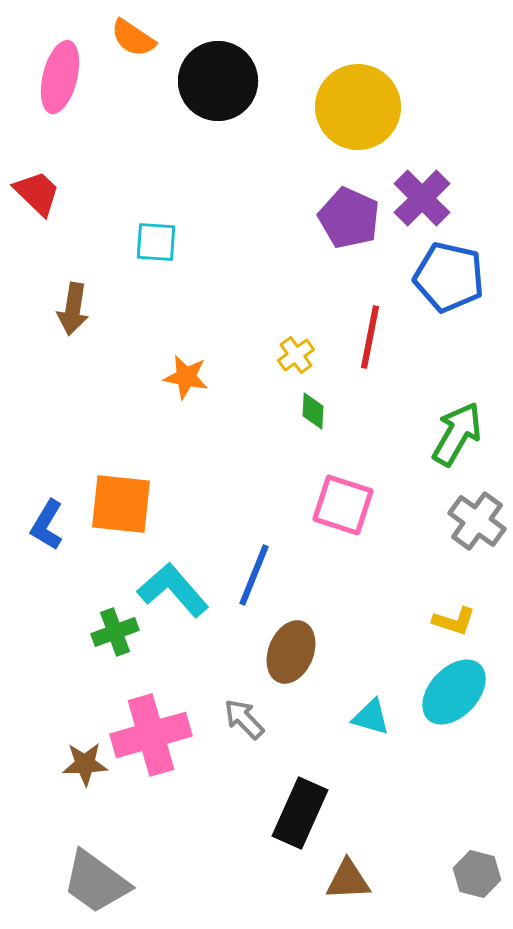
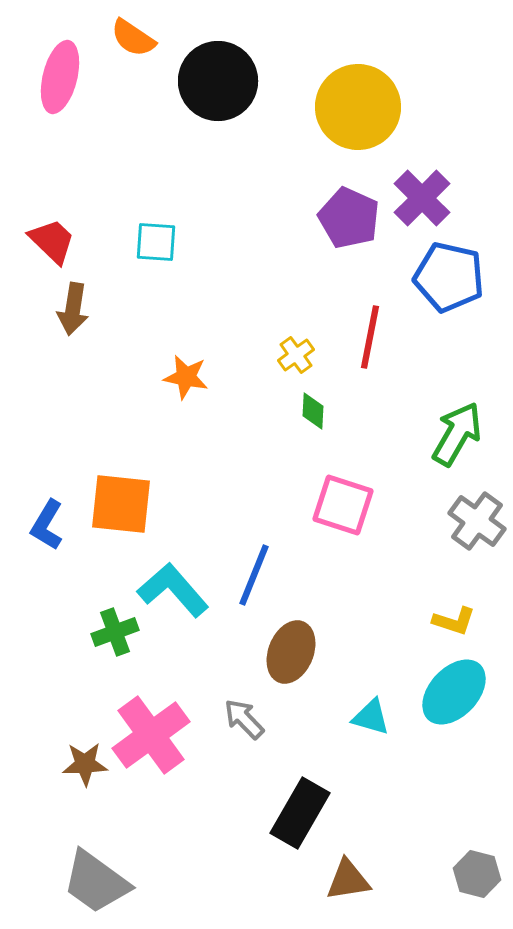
red trapezoid: moved 15 px right, 48 px down
pink cross: rotated 20 degrees counterclockwise
black rectangle: rotated 6 degrees clockwise
brown triangle: rotated 6 degrees counterclockwise
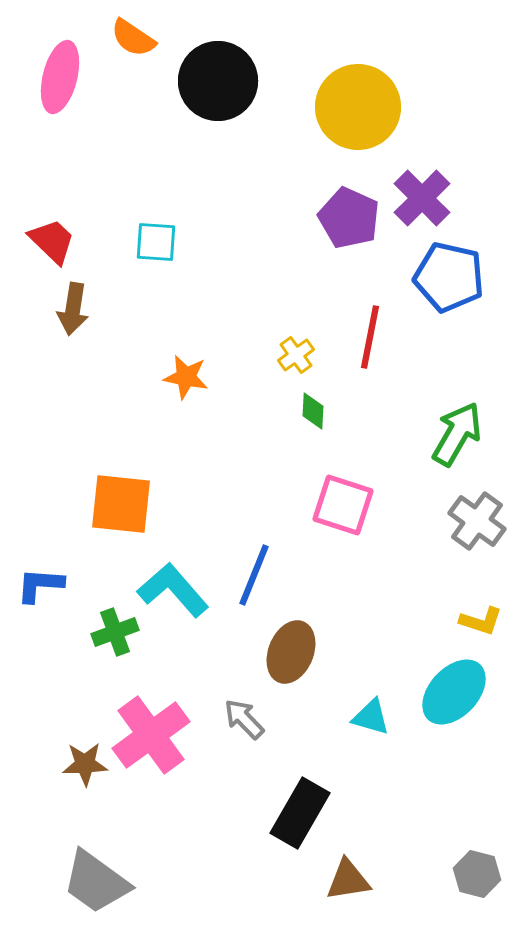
blue L-shape: moved 7 px left, 60 px down; rotated 63 degrees clockwise
yellow L-shape: moved 27 px right
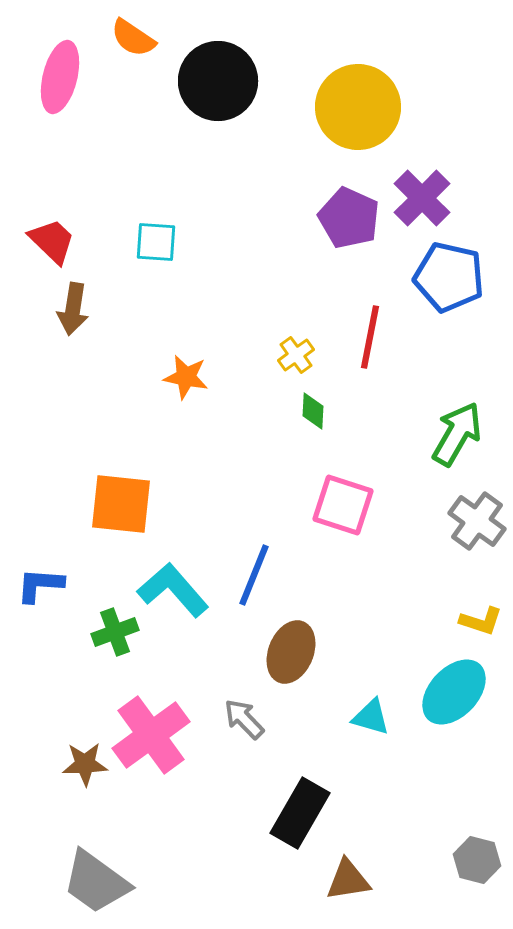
gray hexagon: moved 14 px up
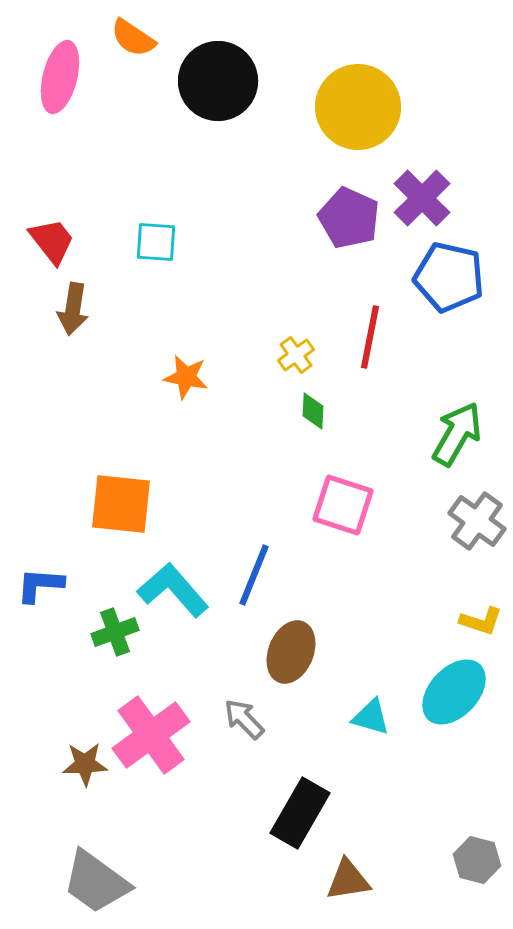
red trapezoid: rotated 8 degrees clockwise
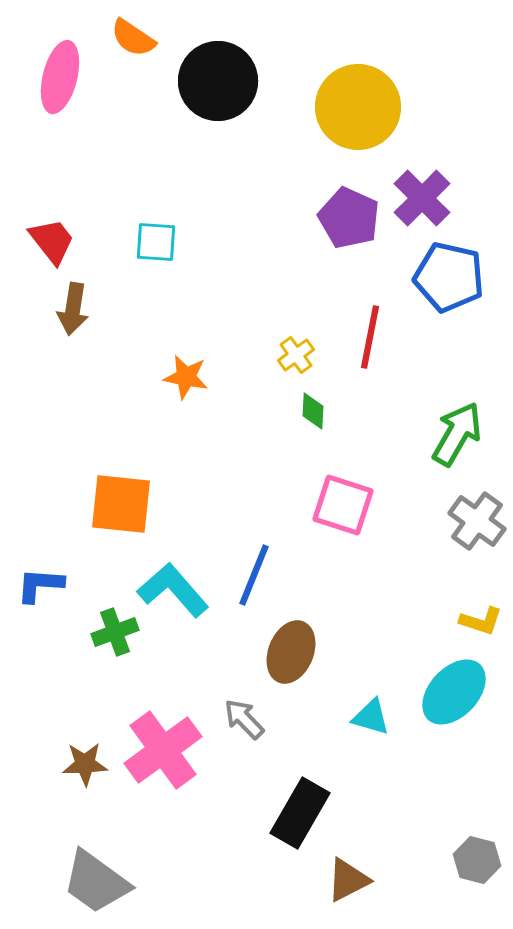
pink cross: moved 12 px right, 15 px down
brown triangle: rotated 18 degrees counterclockwise
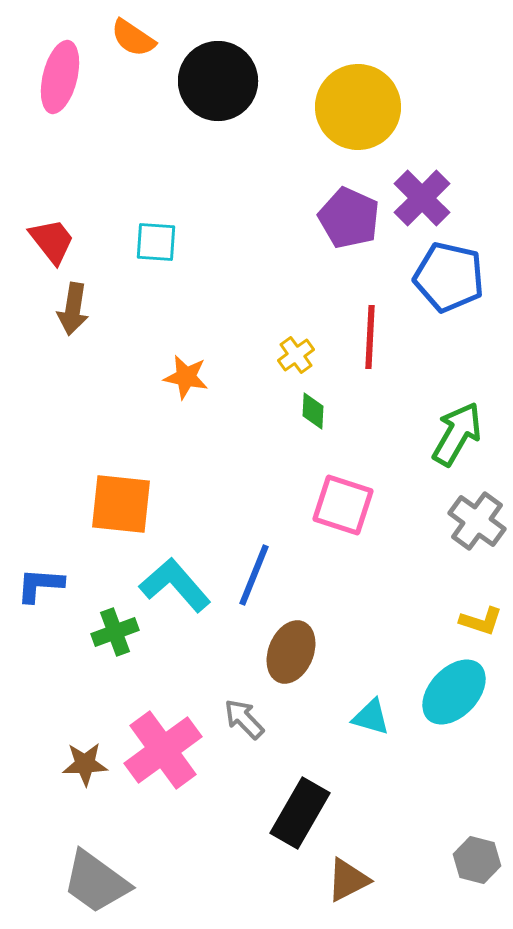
red line: rotated 8 degrees counterclockwise
cyan L-shape: moved 2 px right, 5 px up
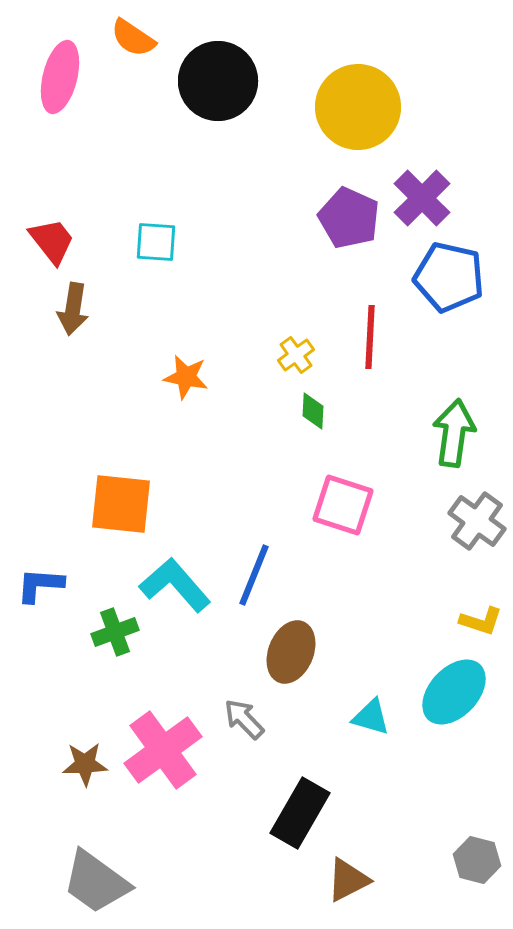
green arrow: moved 3 px left, 1 px up; rotated 22 degrees counterclockwise
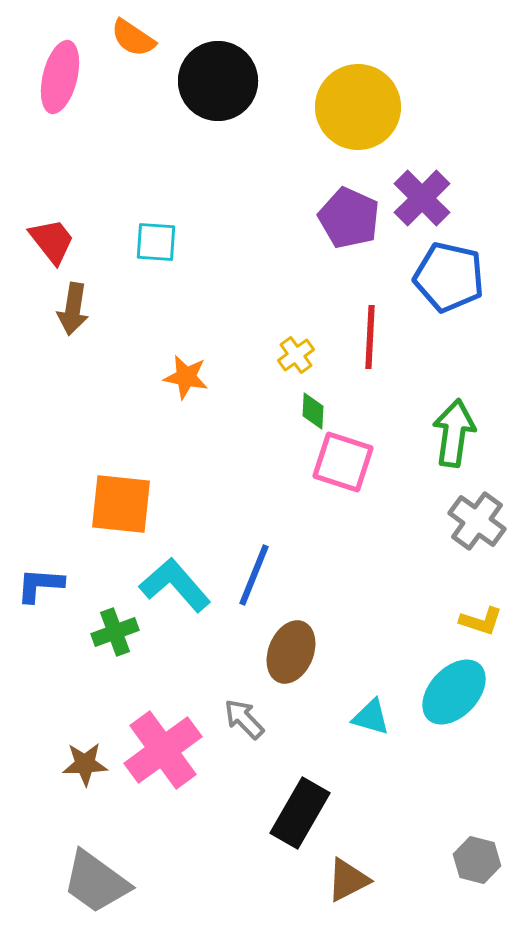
pink square: moved 43 px up
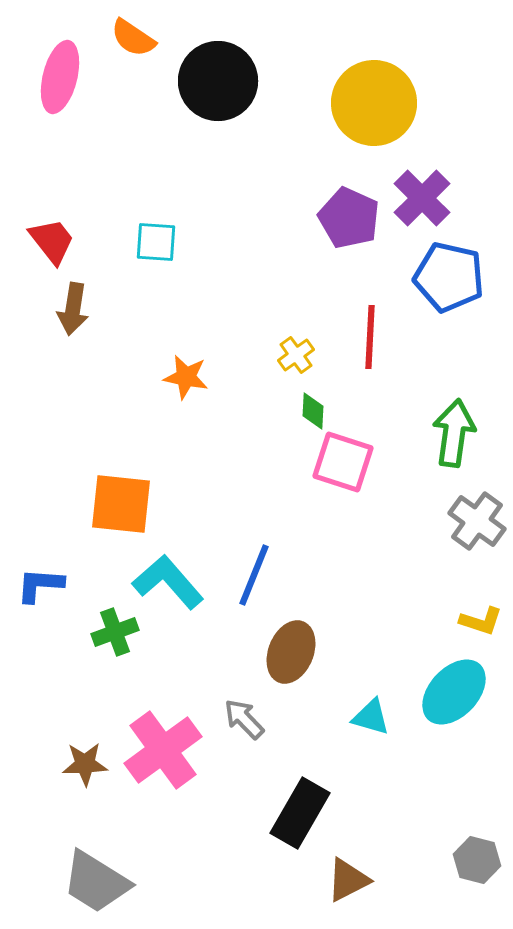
yellow circle: moved 16 px right, 4 px up
cyan L-shape: moved 7 px left, 3 px up
gray trapezoid: rotated 4 degrees counterclockwise
